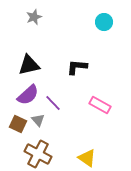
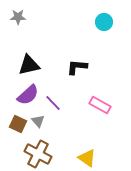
gray star: moved 16 px left; rotated 21 degrees clockwise
gray triangle: moved 1 px down
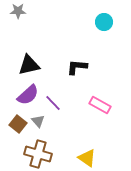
gray star: moved 6 px up
brown square: rotated 12 degrees clockwise
brown cross: rotated 12 degrees counterclockwise
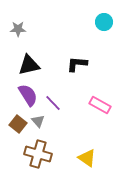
gray star: moved 18 px down
black L-shape: moved 3 px up
purple semicircle: rotated 80 degrees counterclockwise
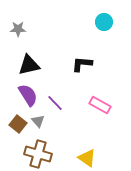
black L-shape: moved 5 px right
purple line: moved 2 px right
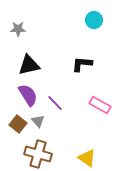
cyan circle: moved 10 px left, 2 px up
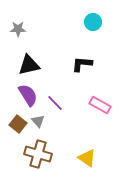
cyan circle: moved 1 px left, 2 px down
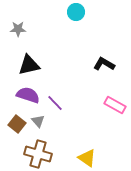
cyan circle: moved 17 px left, 10 px up
black L-shape: moved 22 px right; rotated 25 degrees clockwise
purple semicircle: rotated 40 degrees counterclockwise
pink rectangle: moved 15 px right
brown square: moved 1 px left
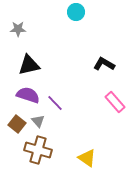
pink rectangle: moved 3 px up; rotated 20 degrees clockwise
brown cross: moved 4 px up
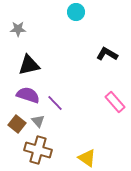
black L-shape: moved 3 px right, 10 px up
